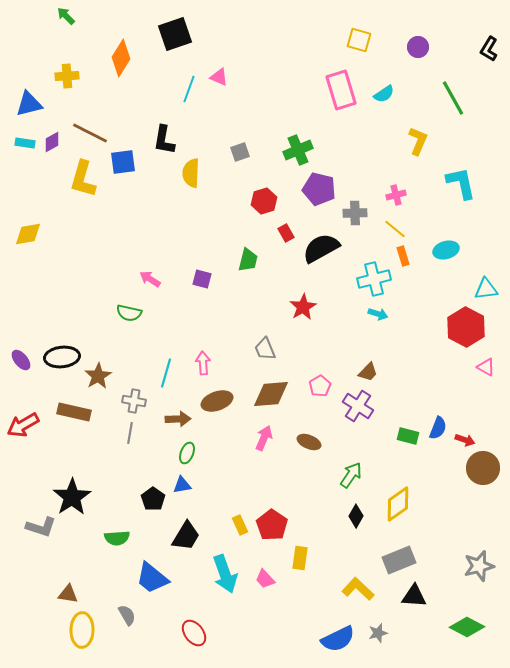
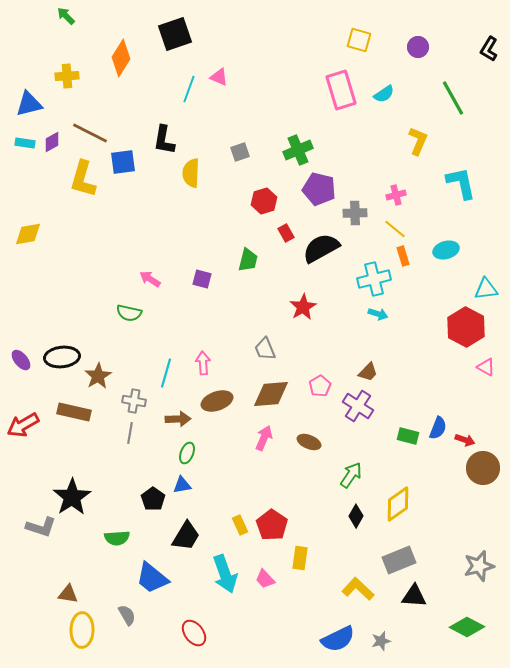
gray star at (378, 633): moved 3 px right, 8 px down
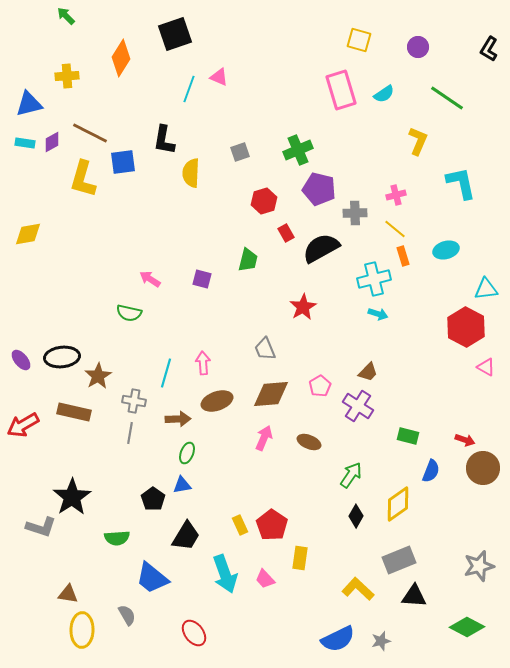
green line at (453, 98): moved 6 px left; rotated 27 degrees counterclockwise
blue semicircle at (438, 428): moved 7 px left, 43 px down
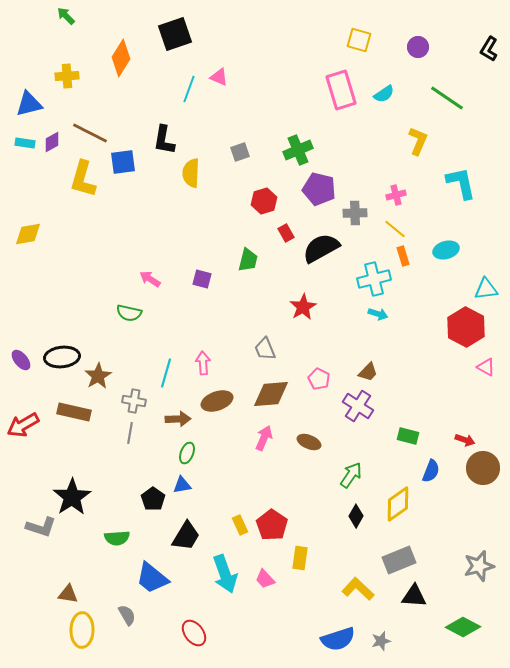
pink pentagon at (320, 386): moved 1 px left, 7 px up; rotated 15 degrees counterclockwise
green diamond at (467, 627): moved 4 px left
blue semicircle at (338, 639): rotated 8 degrees clockwise
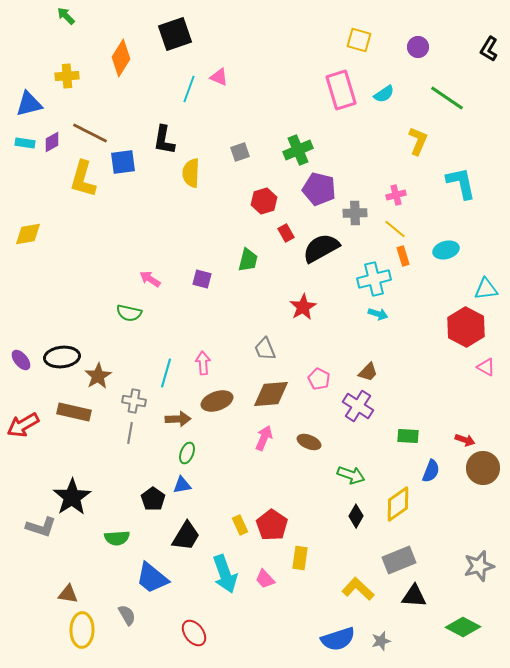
green rectangle at (408, 436): rotated 10 degrees counterclockwise
green arrow at (351, 475): rotated 76 degrees clockwise
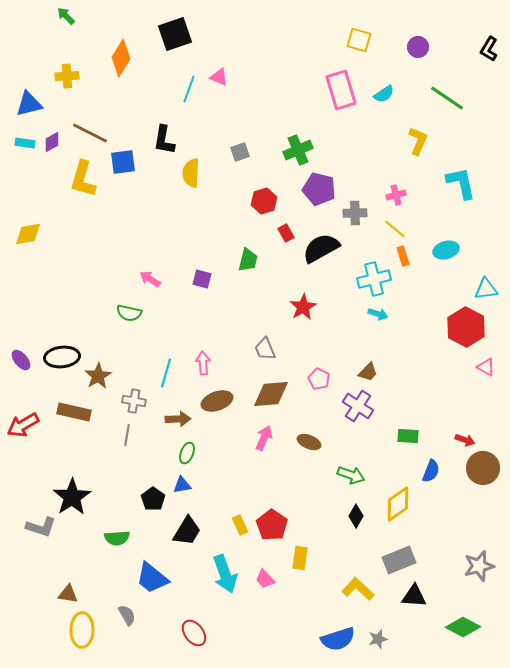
gray line at (130, 433): moved 3 px left, 2 px down
black trapezoid at (186, 536): moved 1 px right, 5 px up
gray star at (381, 641): moved 3 px left, 2 px up
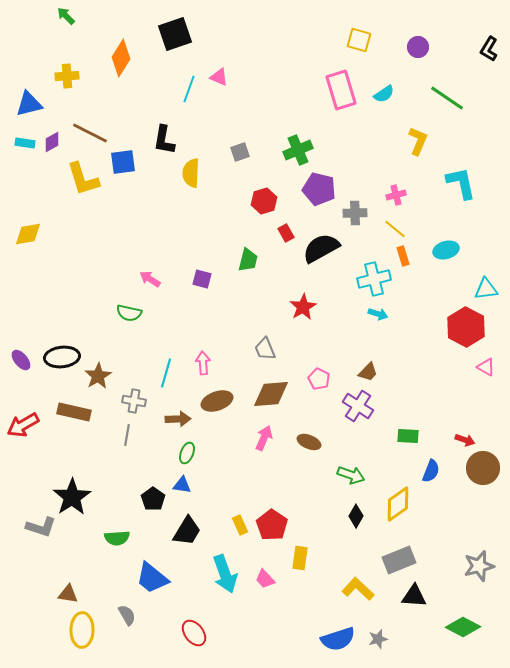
yellow L-shape at (83, 179): rotated 33 degrees counterclockwise
blue triangle at (182, 485): rotated 18 degrees clockwise
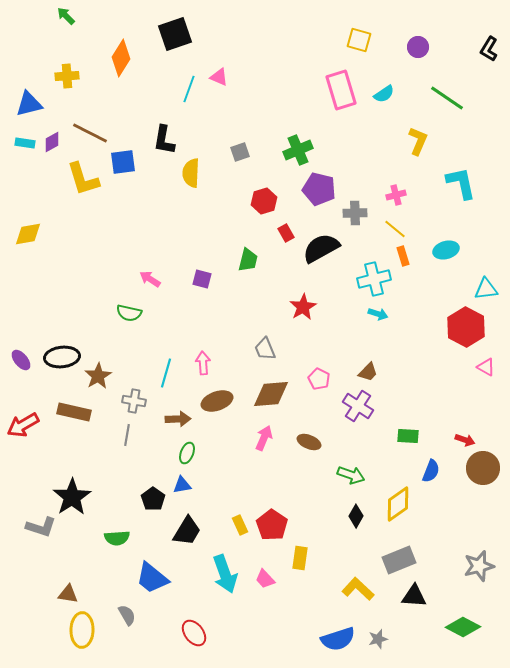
blue triangle at (182, 485): rotated 18 degrees counterclockwise
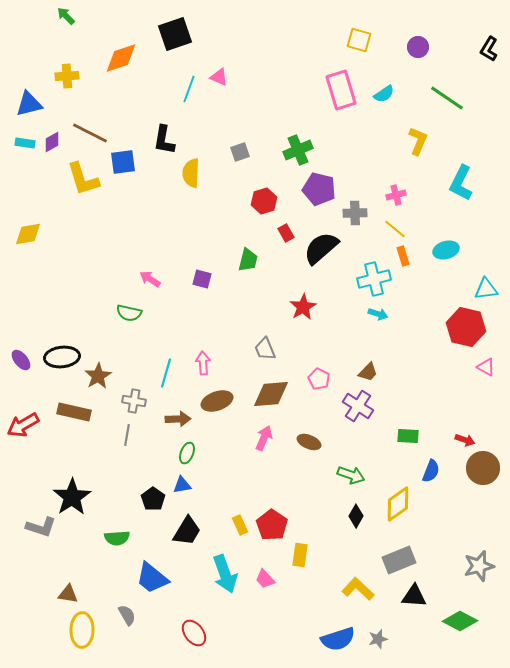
orange diamond at (121, 58): rotated 39 degrees clockwise
cyan L-shape at (461, 183): rotated 141 degrees counterclockwise
black semicircle at (321, 248): rotated 12 degrees counterclockwise
red hexagon at (466, 327): rotated 15 degrees counterclockwise
yellow rectangle at (300, 558): moved 3 px up
green diamond at (463, 627): moved 3 px left, 6 px up
